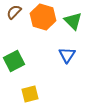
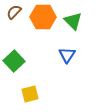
orange hexagon: rotated 15 degrees counterclockwise
green square: rotated 15 degrees counterclockwise
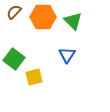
green square: moved 2 px up; rotated 10 degrees counterclockwise
yellow square: moved 4 px right, 17 px up
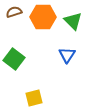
brown semicircle: rotated 28 degrees clockwise
yellow square: moved 21 px down
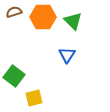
green square: moved 17 px down
